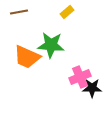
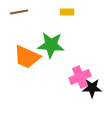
yellow rectangle: rotated 40 degrees clockwise
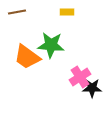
brown line: moved 2 px left
orange trapezoid: rotated 12 degrees clockwise
pink cross: rotated 10 degrees counterclockwise
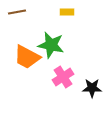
green star: rotated 8 degrees clockwise
orange trapezoid: rotated 8 degrees counterclockwise
pink cross: moved 17 px left
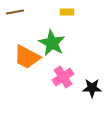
brown line: moved 2 px left
green star: moved 1 px right, 2 px up; rotated 16 degrees clockwise
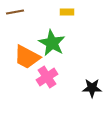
pink cross: moved 16 px left
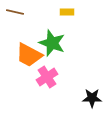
brown line: rotated 24 degrees clockwise
green star: rotated 8 degrees counterclockwise
orange trapezoid: moved 2 px right, 2 px up
black star: moved 10 px down
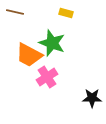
yellow rectangle: moved 1 px left, 1 px down; rotated 16 degrees clockwise
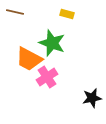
yellow rectangle: moved 1 px right, 1 px down
orange trapezoid: moved 4 px down
black star: rotated 12 degrees counterclockwise
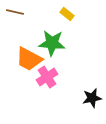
yellow rectangle: rotated 24 degrees clockwise
green star: rotated 16 degrees counterclockwise
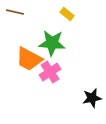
pink cross: moved 3 px right, 5 px up
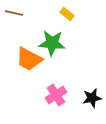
brown line: moved 1 px left, 1 px down
pink cross: moved 6 px right, 23 px down
